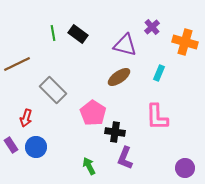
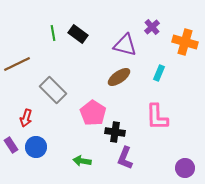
green arrow: moved 7 px left, 5 px up; rotated 54 degrees counterclockwise
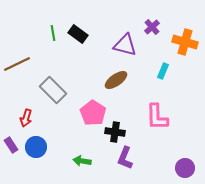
cyan rectangle: moved 4 px right, 2 px up
brown ellipse: moved 3 px left, 3 px down
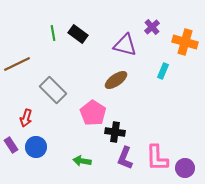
pink L-shape: moved 41 px down
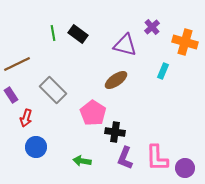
purple rectangle: moved 50 px up
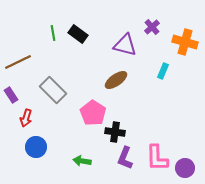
brown line: moved 1 px right, 2 px up
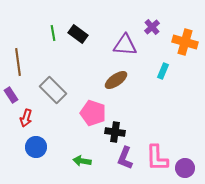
purple triangle: rotated 10 degrees counterclockwise
brown line: rotated 72 degrees counterclockwise
pink pentagon: rotated 15 degrees counterclockwise
